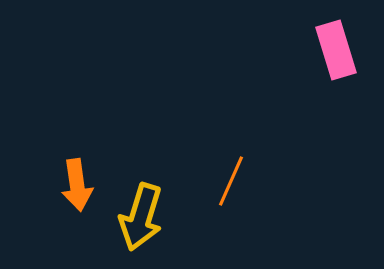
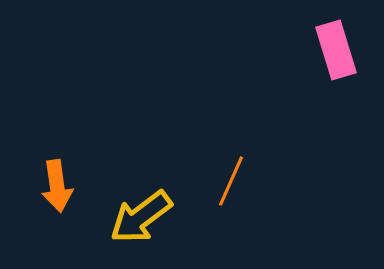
orange arrow: moved 20 px left, 1 px down
yellow arrow: rotated 36 degrees clockwise
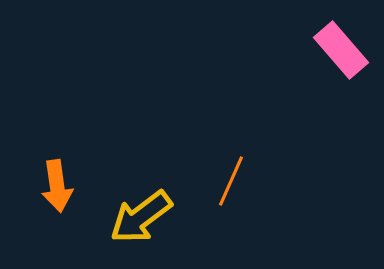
pink rectangle: moved 5 px right; rotated 24 degrees counterclockwise
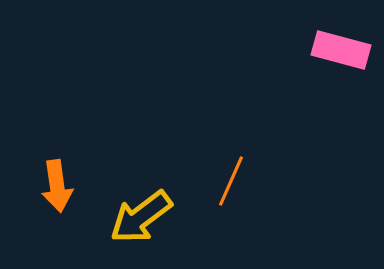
pink rectangle: rotated 34 degrees counterclockwise
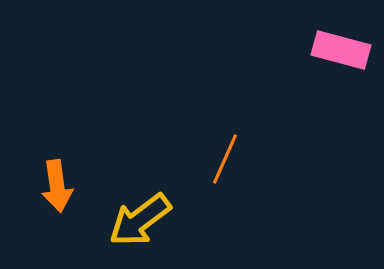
orange line: moved 6 px left, 22 px up
yellow arrow: moved 1 px left, 3 px down
